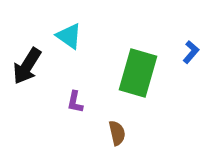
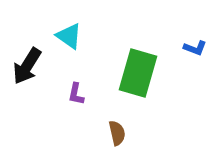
blue L-shape: moved 4 px right, 4 px up; rotated 70 degrees clockwise
purple L-shape: moved 1 px right, 8 px up
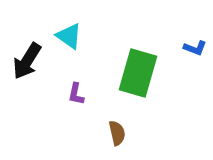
black arrow: moved 5 px up
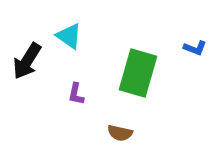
brown semicircle: moved 3 px right; rotated 115 degrees clockwise
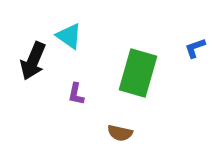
blue L-shape: rotated 140 degrees clockwise
black arrow: moved 6 px right; rotated 9 degrees counterclockwise
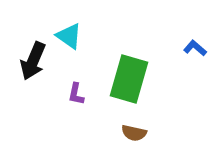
blue L-shape: rotated 60 degrees clockwise
green rectangle: moved 9 px left, 6 px down
brown semicircle: moved 14 px right
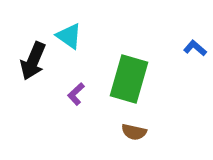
purple L-shape: rotated 35 degrees clockwise
brown semicircle: moved 1 px up
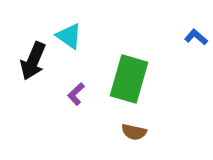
blue L-shape: moved 1 px right, 11 px up
